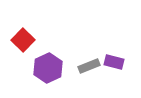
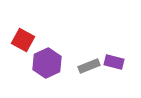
red square: rotated 15 degrees counterclockwise
purple hexagon: moved 1 px left, 5 px up
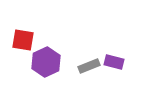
red square: rotated 20 degrees counterclockwise
purple hexagon: moved 1 px left, 1 px up
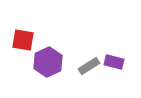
purple hexagon: moved 2 px right
gray rectangle: rotated 10 degrees counterclockwise
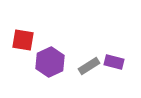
purple hexagon: moved 2 px right
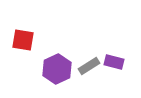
purple hexagon: moved 7 px right, 7 px down
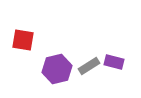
purple hexagon: rotated 12 degrees clockwise
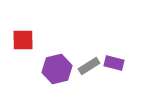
red square: rotated 10 degrees counterclockwise
purple rectangle: moved 1 px down
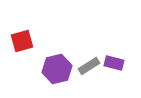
red square: moved 1 px left, 1 px down; rotated 15 degrees counterclockwise
